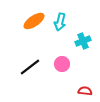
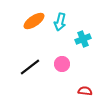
cyan cross: moved 2 px up
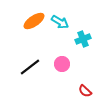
cyan arrow: rotated 72 degrees counterclockwise
red semicircle: rotated 144 degrees counterclockwise
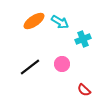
red semicircle: moved 1 px left, 1 px up
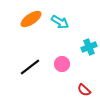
orange ellipse: moved 3 px left, 2 px up
cyan cross: moved 6 px right, 8 px down
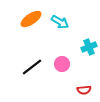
black line: moved 2 px right
red semicircle: rotated 48 degrees counterclockwise
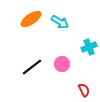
red semicircle: rotated 112 degrees counterclockwise
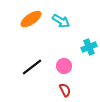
cyan arrow: moved 1 px right, 1 px up
pink circle: moved 2 px right, 2 px down
red semicircle: moved 19 px left
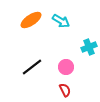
orange ellipse: moved 1 px down
pink circle: moved 2 px right, 1 px down
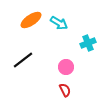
cyan arrow: moved 2 px left, 2 px down
cyan cross: moved 1 px left, 4 px up
black line: moved 9 px left, 7 px up
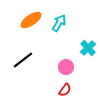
cyan arrow: rotated 90 degrees counterclockwise
cyan cross: moved 5 px down; rotated 21 degrees counterclockwise
red semicircle: rotated 64 degrees clockwise
